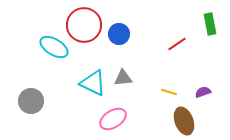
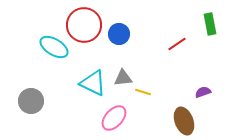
yellow line: moved 26 px left
pink ellipse: moved 1 px right, 1 px up; rotated 16 degrees counterclockwise
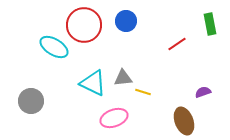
blue circle: moved 7 px right, 13 px up
pink ellipse: rotated 28 degrees clockwise
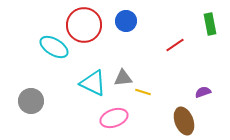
red line: moved 2 px left, 1 px down
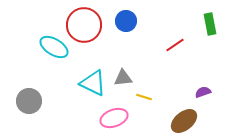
yellow line: moved 1 px right, 5 px down
gray circle: moved 2 px left
brown ellipse: rotated 72 degrees clockwise
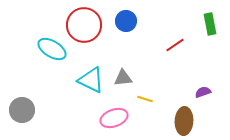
cyan ellipse: moved 2 px left, 2 px down
cyan triangle: moved 2 px left, 3 px up
yellow line: moved 1 px right, 2 px down
gray circle: moved 7 px left, 9 px down
brown ellipse: rotated 48 degrees counterclockwise
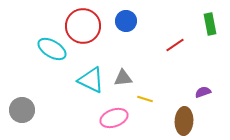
red circle: moved 1 px left, 1 px down
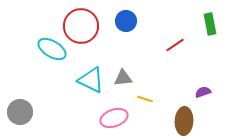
red circle: moved 2 px left
gray circle: moved 2 px left, 2 px down
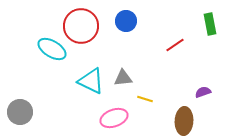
cyan triangle: moved 1 px down
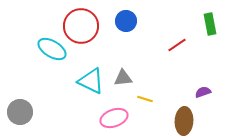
red line: moved 2 px right
